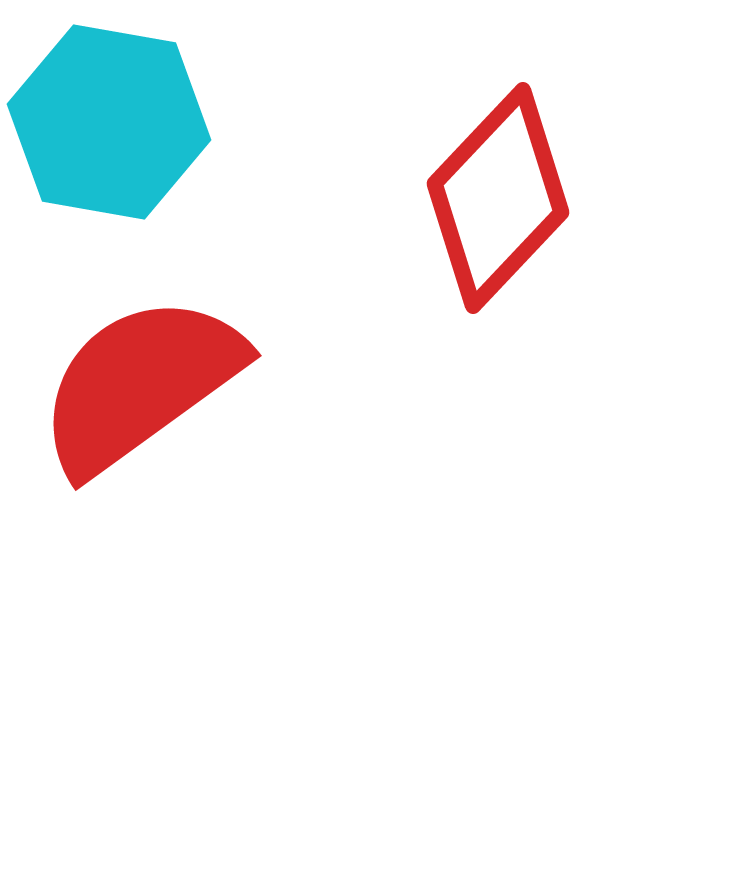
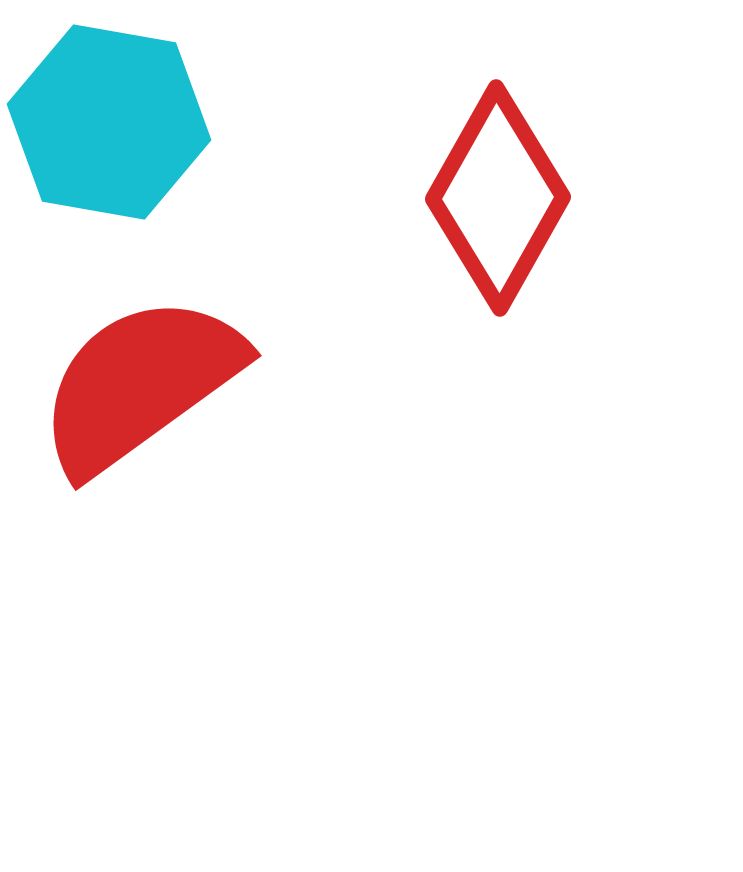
red diamond: rotated 14 degrees counterclockwise
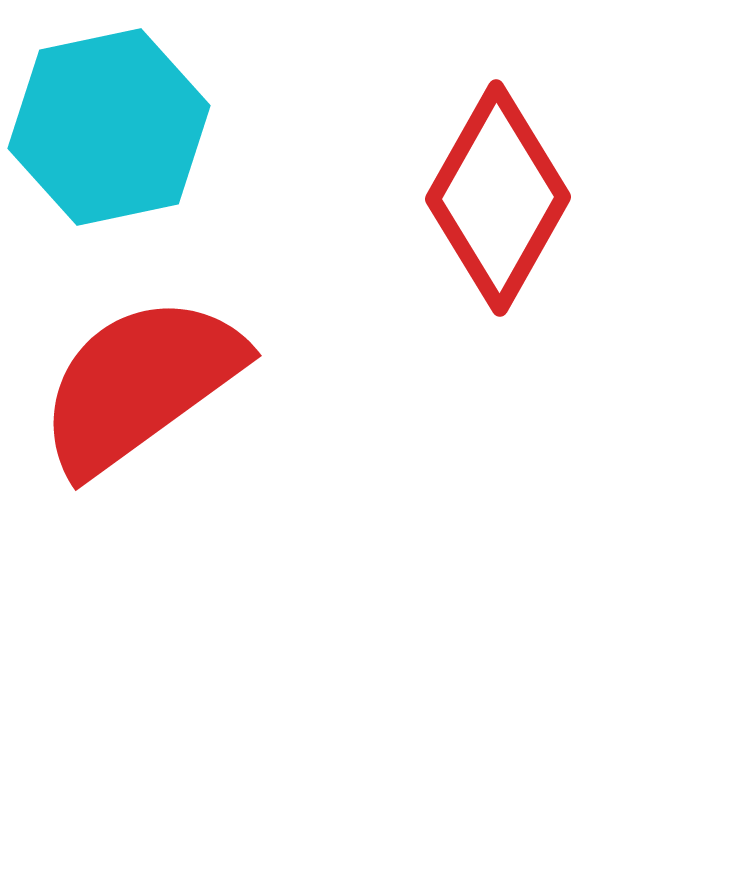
cyan hexagon: moved 5 px down; rotated 22 degrees counterclockwise
